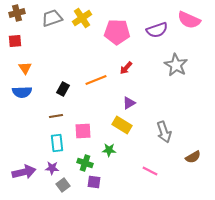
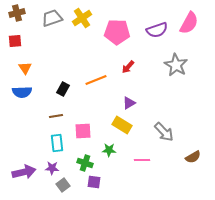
pink semicircle: moved 3 px down; rotated 85 degrees counterclockwise
red arrow: moved 2 px right, 1 px up
gray arrow: rotated 25 degrees counterclockwise
pink line: moved 8 px left, 11 px up; rotated 28 degrees counterclockwise
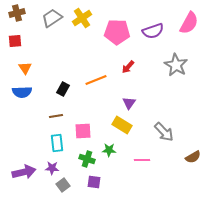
gray trapezoid: rotated 15 degrees counterclockwise
purple semicircle: moved 4 px left, 1 px down
purple triangle: rotated 24 degrees counterclockwise
green cross: moved 2 px right, 4 px up
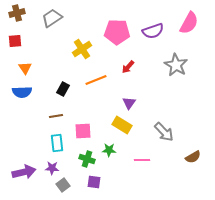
yellow cross: moved 31 px down
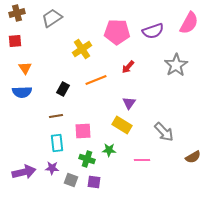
gray star: rotated 10 degrees clockwise
gray square: moved 8 px right, 5 px up; rotated 32 degrees counterclockwise
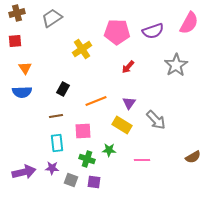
orange line: moved 21 px down
gray arrow: moved 8 px left, 12 px up
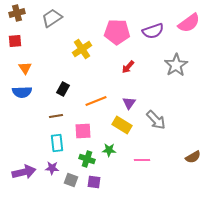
pink semicircle: rotated 25 degrees clockwise
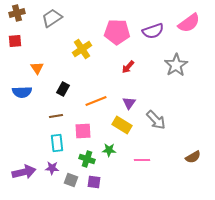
orange triangle: moved 12 px right
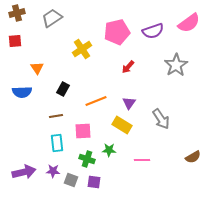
pink pentagon: rotated 15 degrees counterclockwise
gray arrow: moved 5 px right, 1 px up; rotated 10 degrees clockwise
purple star: moved 1 px right, 3 px down
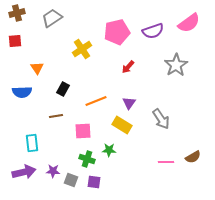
cyan rectangle: moved 25 px left
pink line: moved 24 px right, 2 px down
